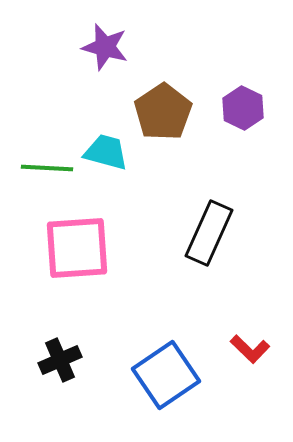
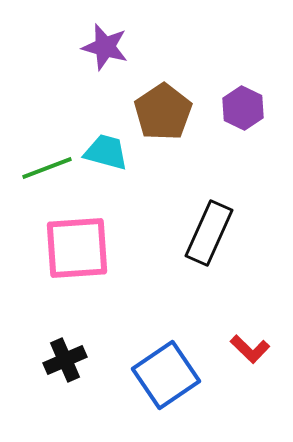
green line: rotated 24 degrees counterclockwise
black cross: moved 5 px right
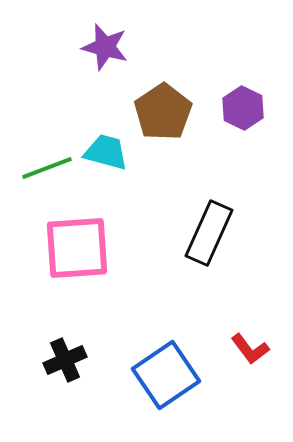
red L-shape: rotated 9 degrees clockwise
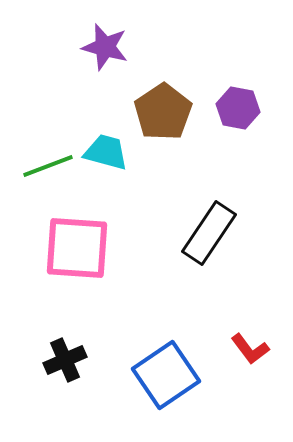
purple hexagon: moved 5 px left; rotated 15 degrees counterclockwise
green line: moved 1 px right, 2 px up
black rectangle: rotated 10 degrees clockwise
pink square: rotated 8 degrees clockwise
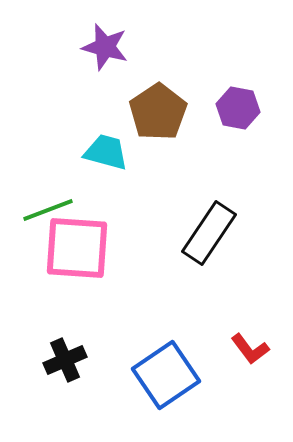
brown pentagon: moved 5 px left
green line: moved 44 px down
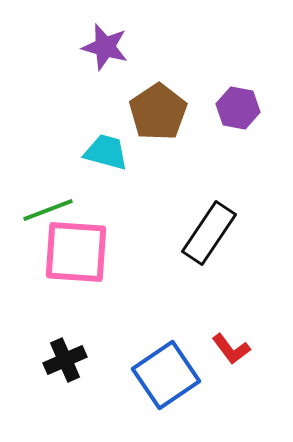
pink square: moved 1 px left, 4 px down
red L-shape: moved 19 px left
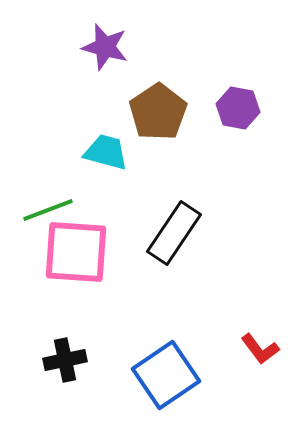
black rectangle: moved 35 px left
red L-shape: moved 29 px right
black cross: rotated 12 degrees clockwise
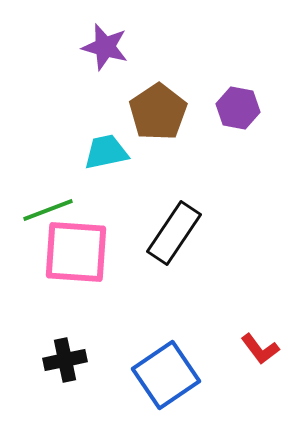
cyan trapezoid: rotated 27 degrees counterclockwise
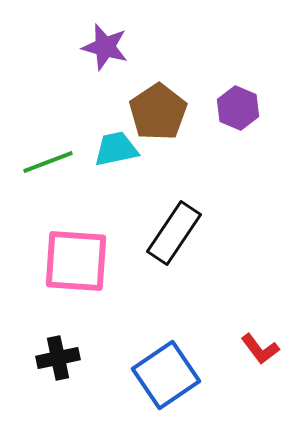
purple hexagon: rotated 12 degrees clockwise
cyan trapezoid: moved 10 px right, 3 px up
green line: moved 48 px up
pink square: moved 9 px down
black cross: moved 7 px left, 2 px up
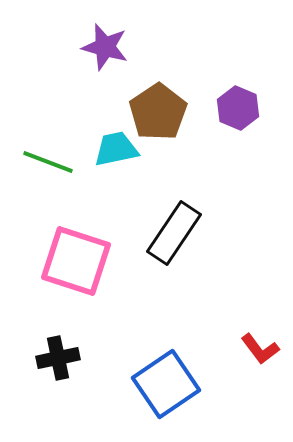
green line: rotated 42 degrees clockwise
pink square: rotated 14 degrees clockwise
blue square: moved 9 px down
